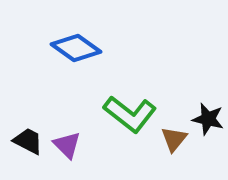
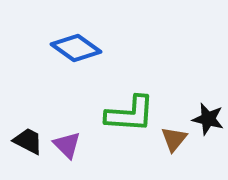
green L-shape: rotated 34 degrees counterclockwise
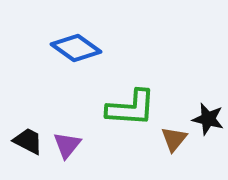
green L-shape: moved 1 px right, 6 px up
purple triangle: rotated 24 degrees clockwise
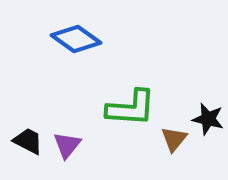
blue diamond: moved 9 px up
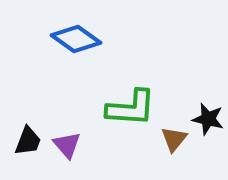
black trapezoid: rotated 84 degrees clockwise
purple triangle: rotated 20 degrees counterclockwise
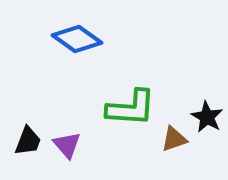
blue diamond: moved 1 px right
black star: moved 1 px left, 2 px up; rotated 16 degrees clockwise
brown triangle: rotated 32 degrees clockwise
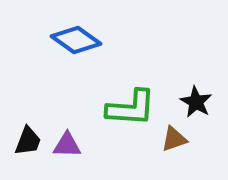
blue diamond: moved 1 px left, 1 px down
black star: moved 11 px left, 15 px up
purple triangle: rotated 48 degrees counterclockwise
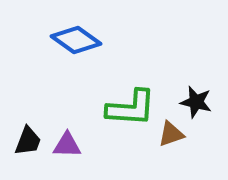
black star: rotated 16 degrees counterclockwise
brown triangle: moved 3 px left, 5 px up
